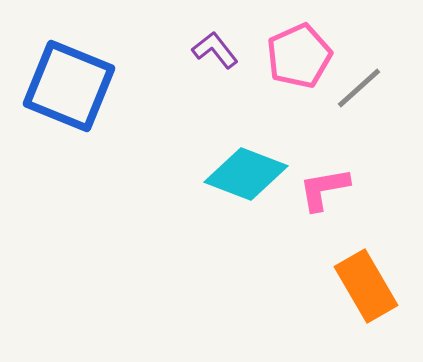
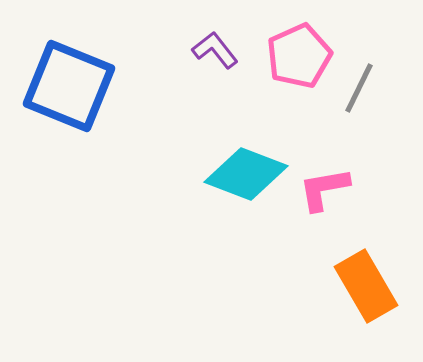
gray line: rotated 22 degrees counterclockwise
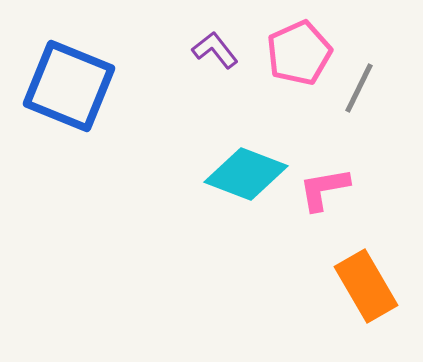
pink pentagon: moved 3 px up
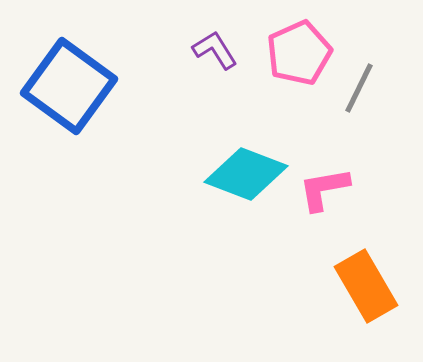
purple L-shape: rotated 6 degrees clockwise
blue square: rotated 14 degrees clockwise
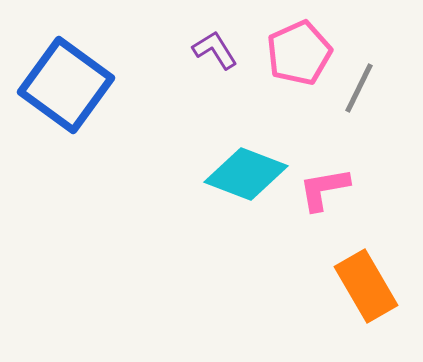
blue square: moved 3 px left, 1 px up
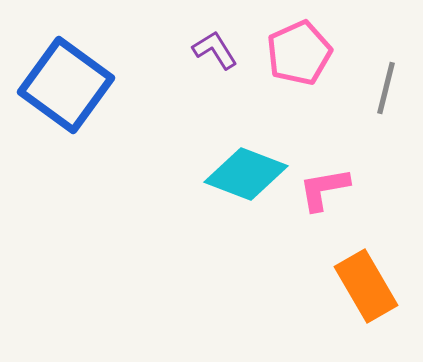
gray line: moved 27 px right; rotated 12 degrees counterclockwise
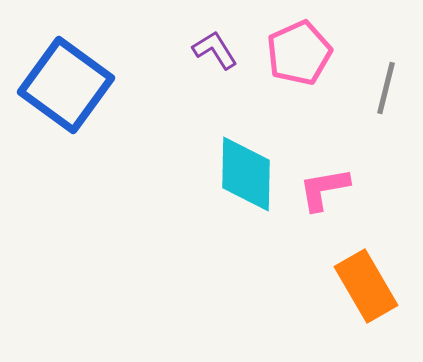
cyan diamond: rotated 70 degrees clockwise
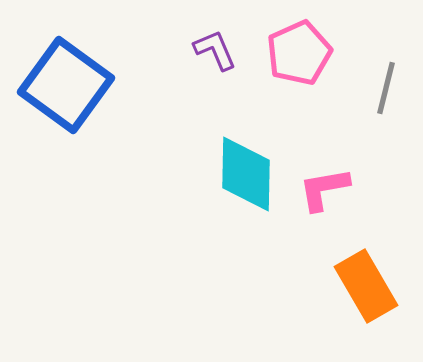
purple L-shape: rotated 9 degrees clockwise
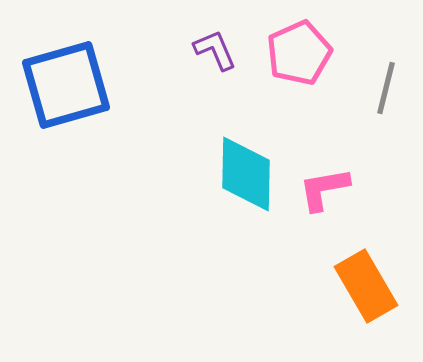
blue square: rotated 38 degrees clockwise
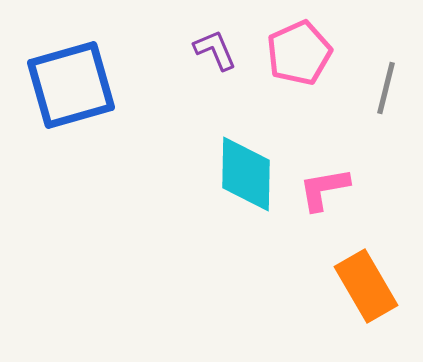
blue square: moved 5 px right
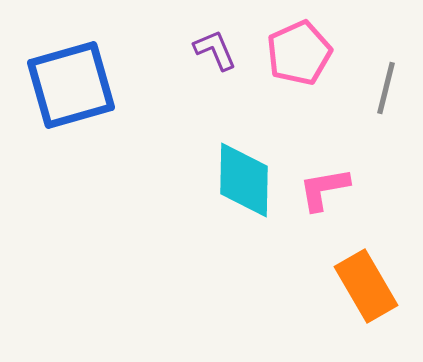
cyan diamond: moved 2 px left, 6 px down
